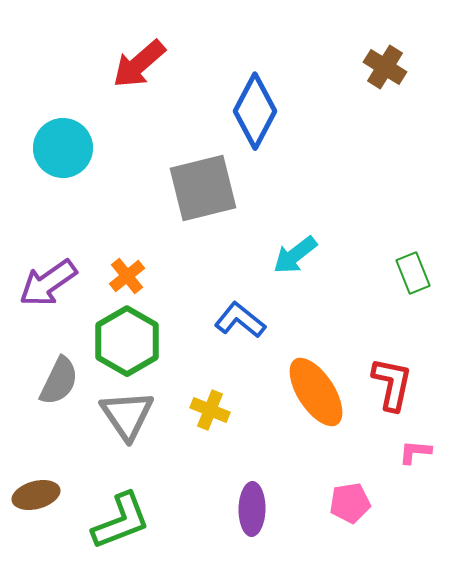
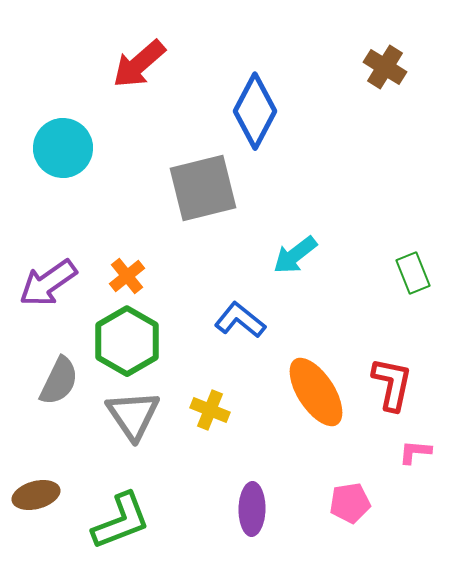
gray triangle: moved 6 px right
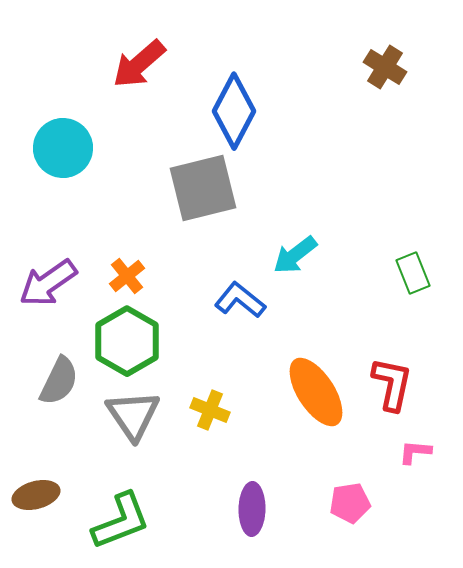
blue diamond: moved 21 px left
blue L-shape: moved 20 px up
